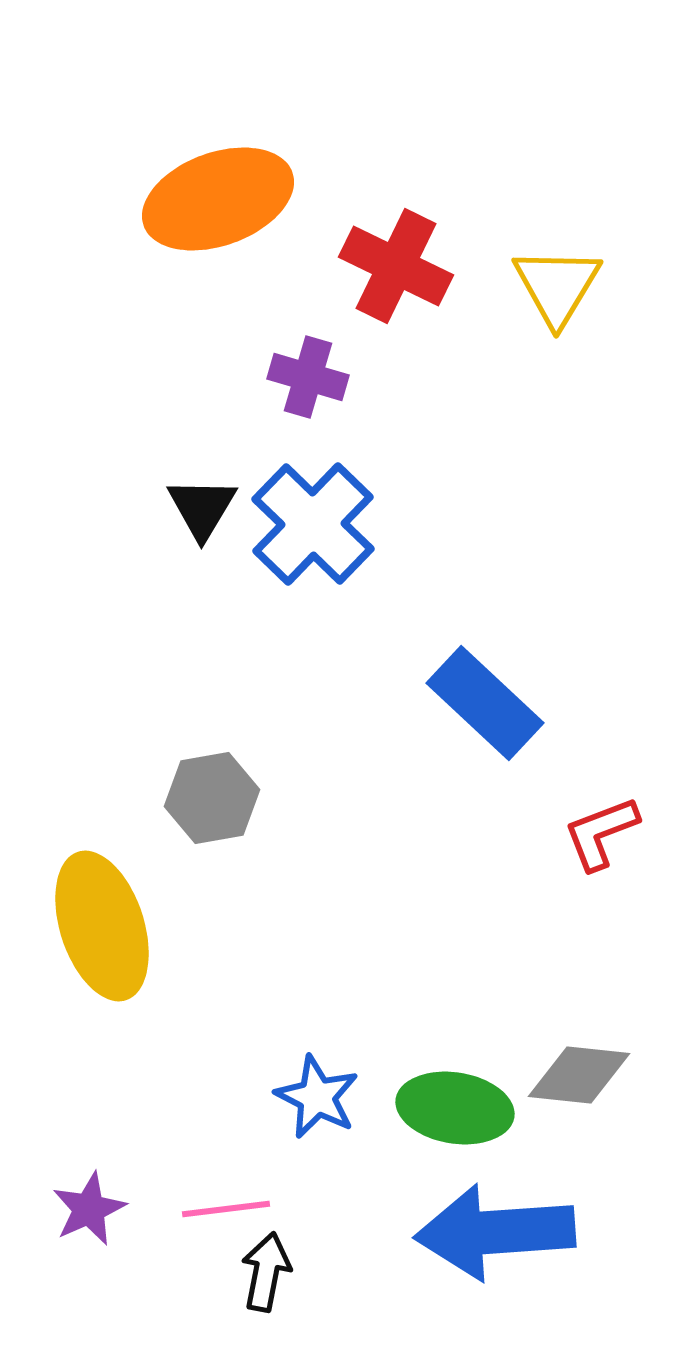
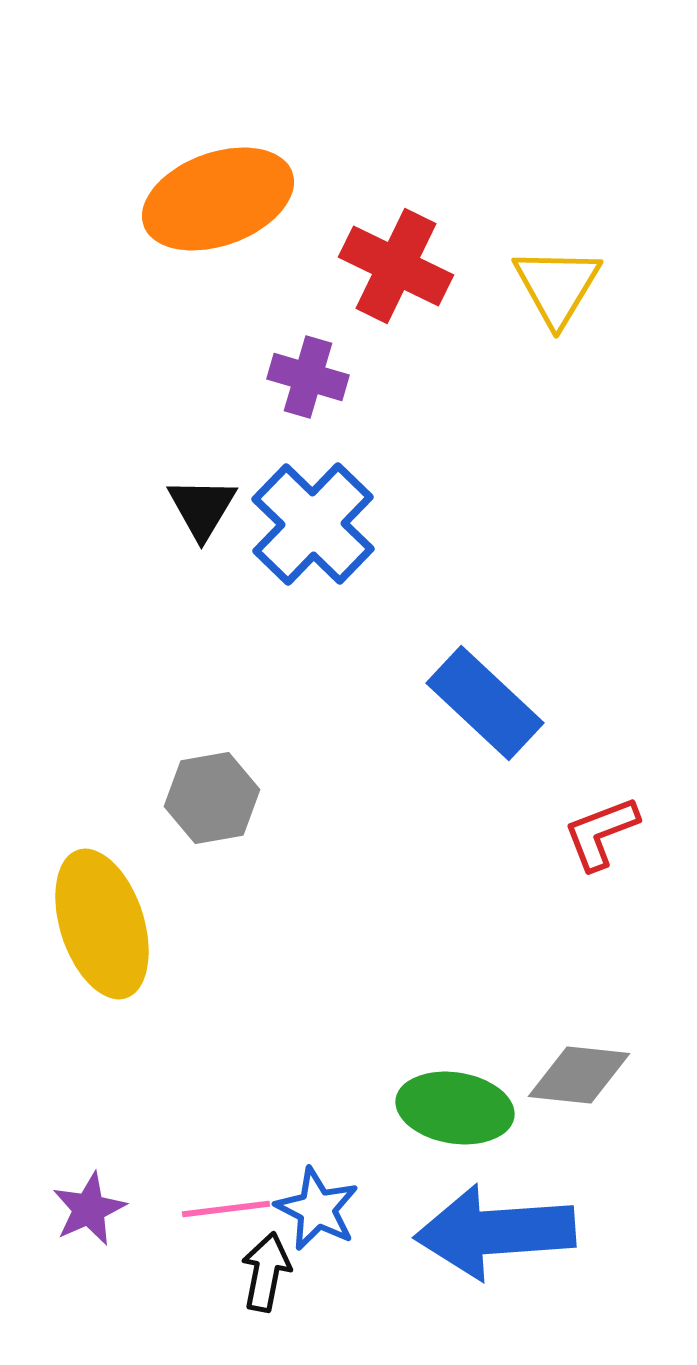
yellow ellipse: moved 2 px up
blue star: moved 112 px down
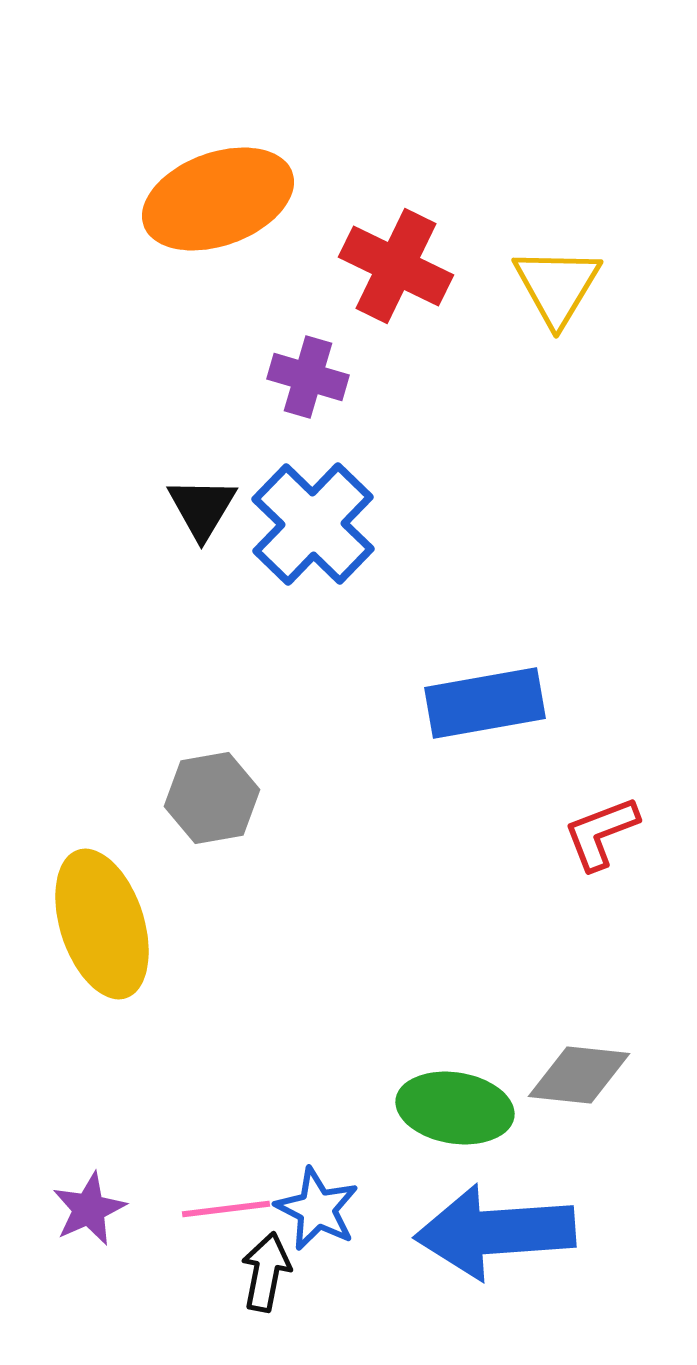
blue rectangle: rotated 53 degrees counterclockwise
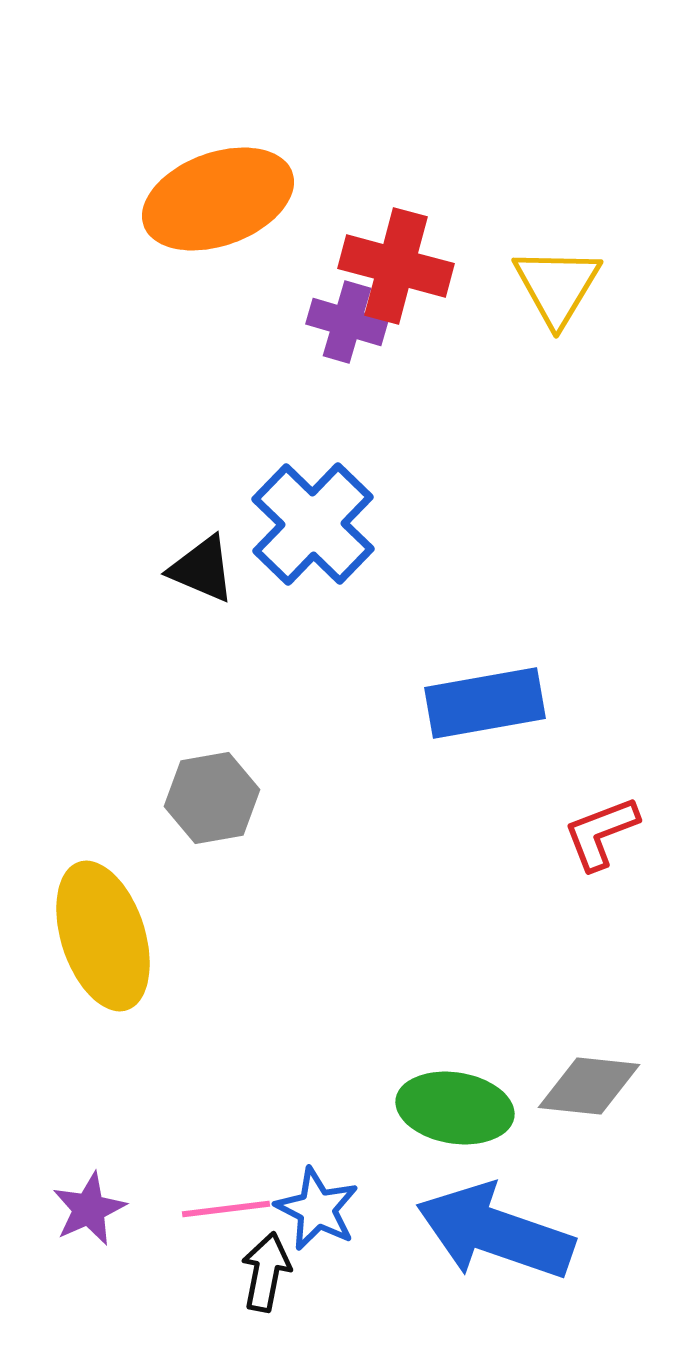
red cross: rotated 11 degrees counterclockwise
purple cross: moved 39 px right, 55 px up
black triangle: moved 61 px down; rotated 38 degrees counterclockwise
yellow ellipse: moved 1 px right, 12 px down
gray diamond: moved 10 px right, 11 px down
blue arrow: rotated 23 degrees clockwise
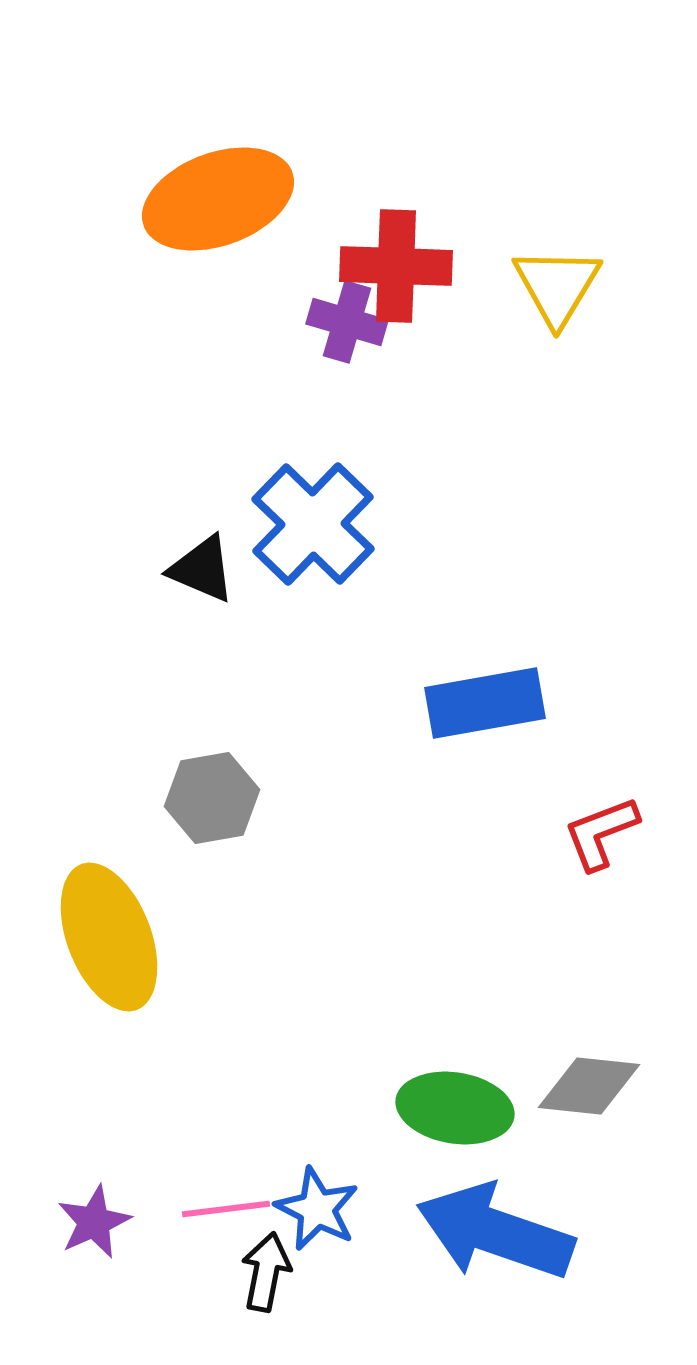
red cross: rotated 13 degrees counterclockwise
yellow ellipse: moved 6 px right, 1 px down; rotated 3 degrees counterclockwise
purple star: moved 5 px right, 13 px down
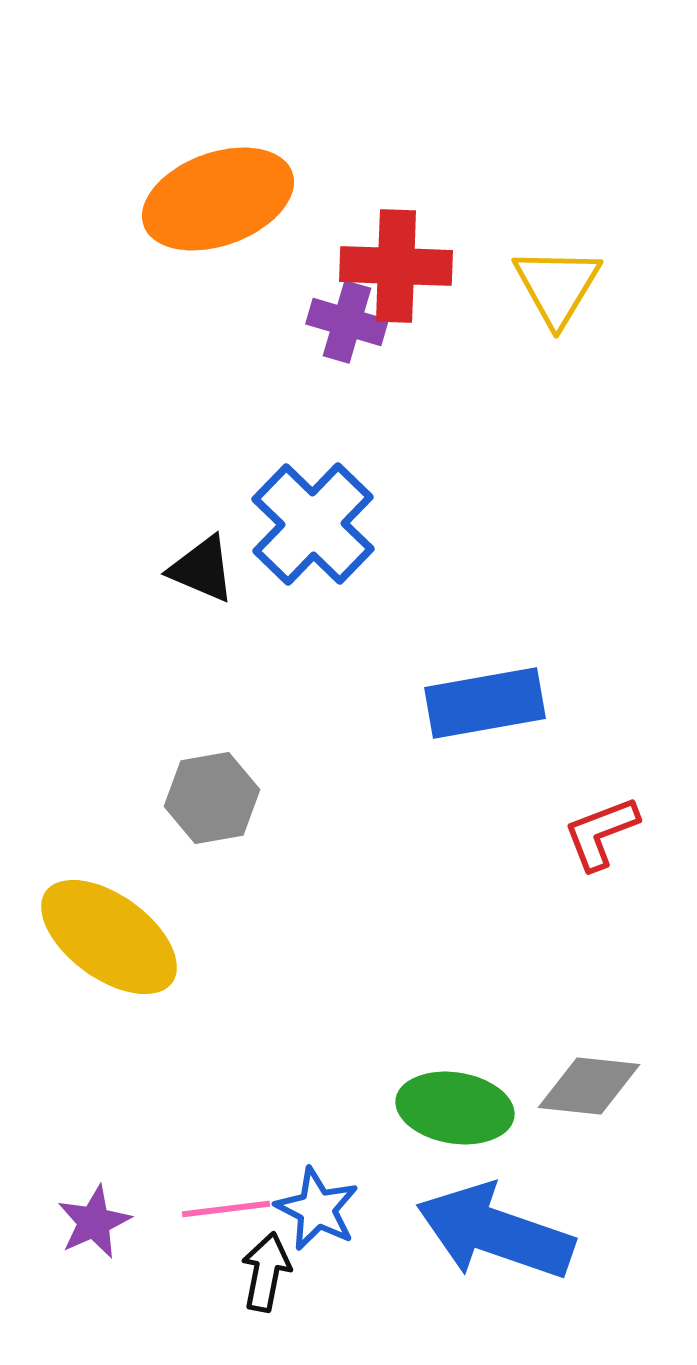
yellow ellipse: rotated 33 degrees counterclockwise
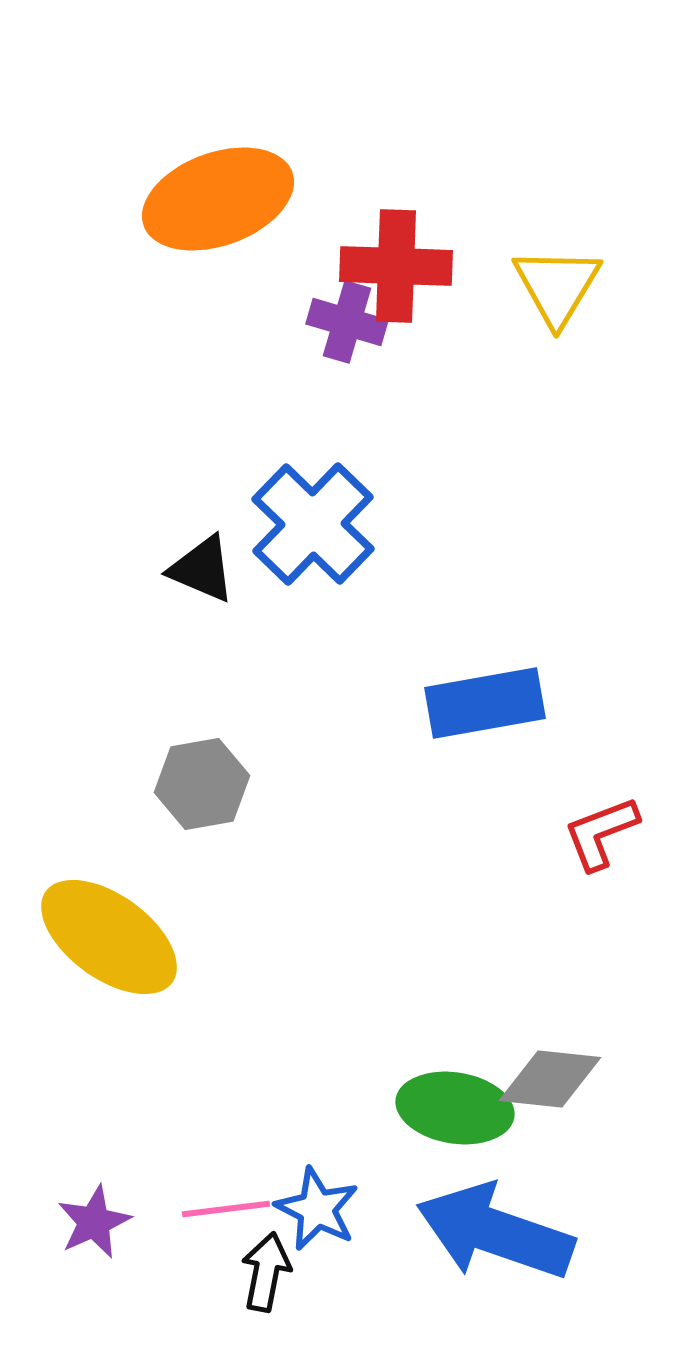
gray hexagon: moved 10 px left, 14 px up
gray diamond: moved 39 px left, 7 px up
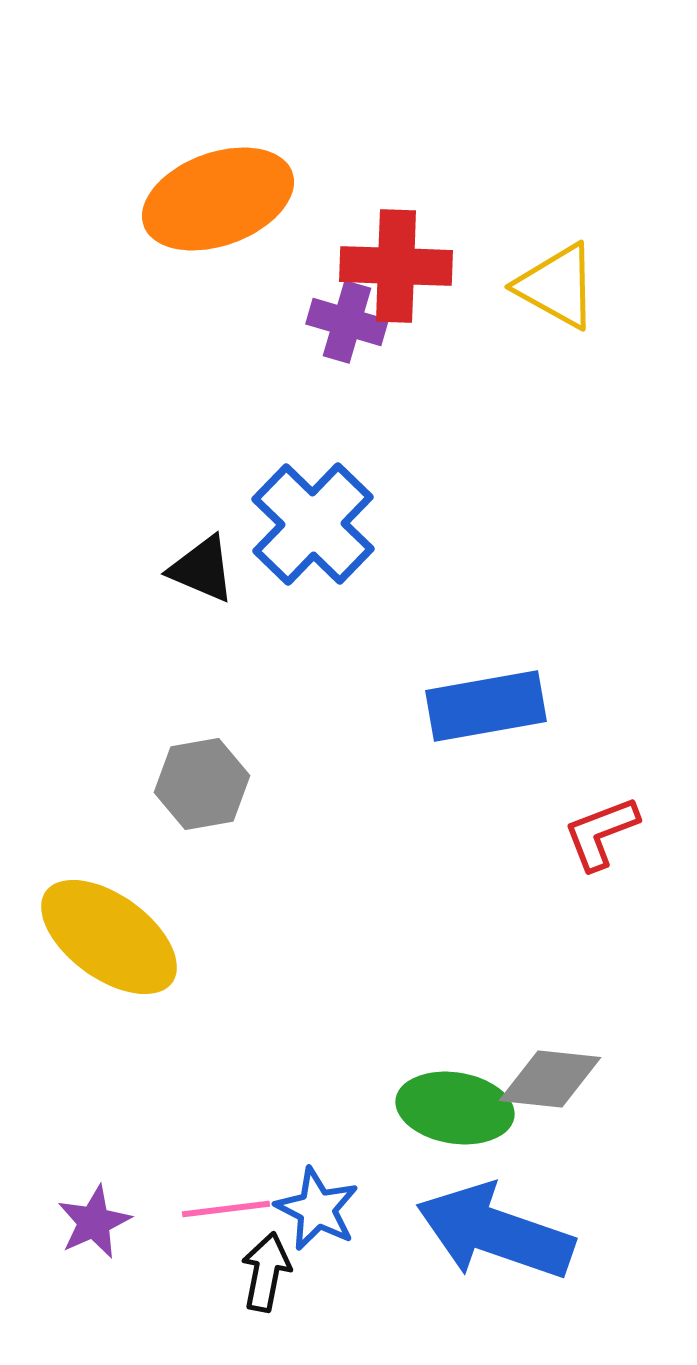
yellow triangle: rotated 32 degrees counterclockwise
blue rectangle: moved 1 px right, 3 px down
